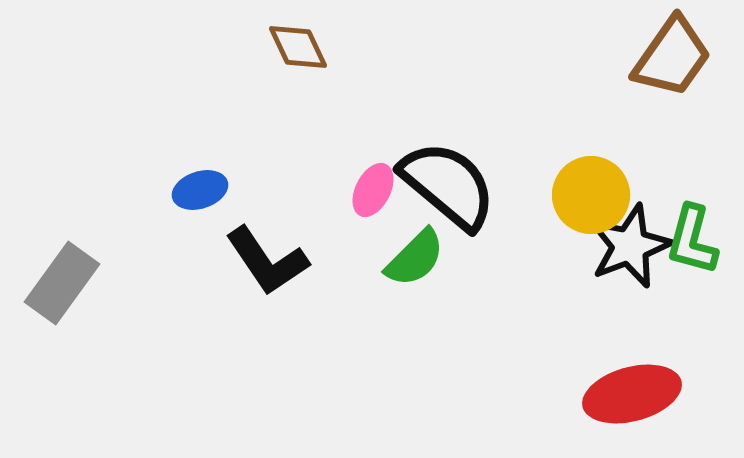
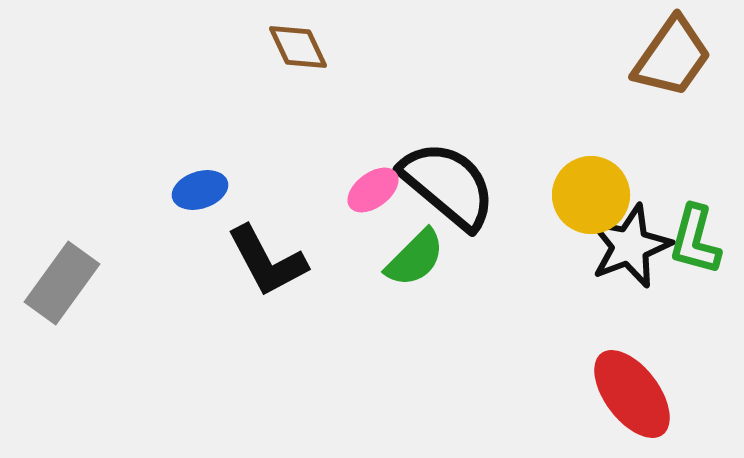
pink ellipse: rotated 26 degrees clockwise
green L-shape: moved 3 px right
black L-shape: rotated 6 degrees clockwise
red ellipse: rotated 68 degrees clockwise
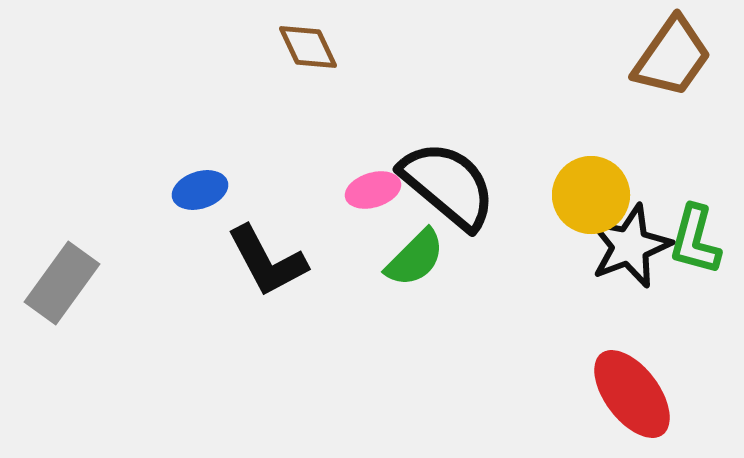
brown diamond: moved 10 px right
pink ellipse: rotated 20 degrees clockwise
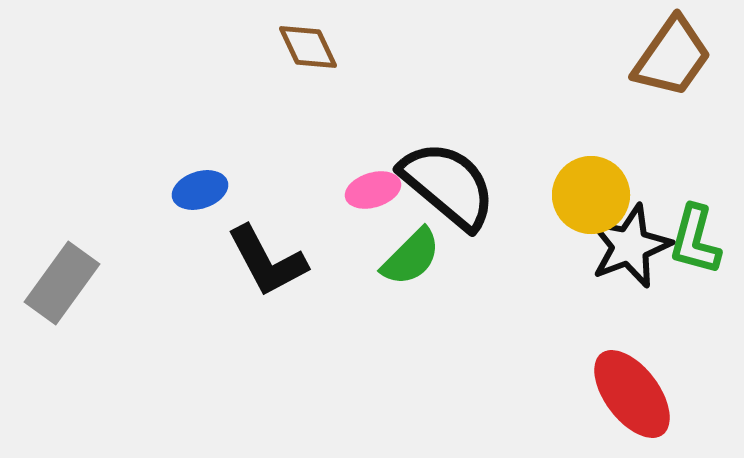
green semicircle: moved 4 px left, 1 px up
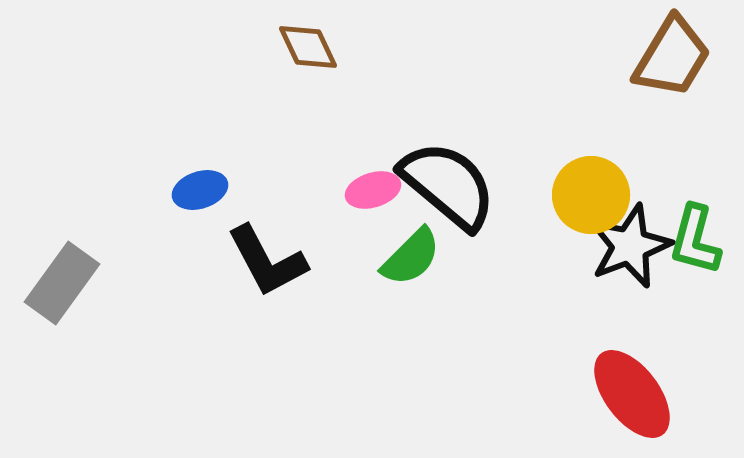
brown trapezoid: rotated 4 degrees counterclockwise
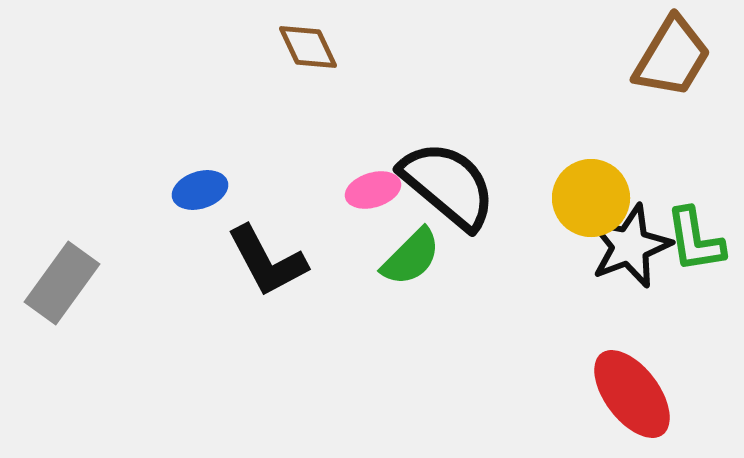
yellow circle: moved 3 px down
green L-shape: rotated 24 degrees counterclockwise
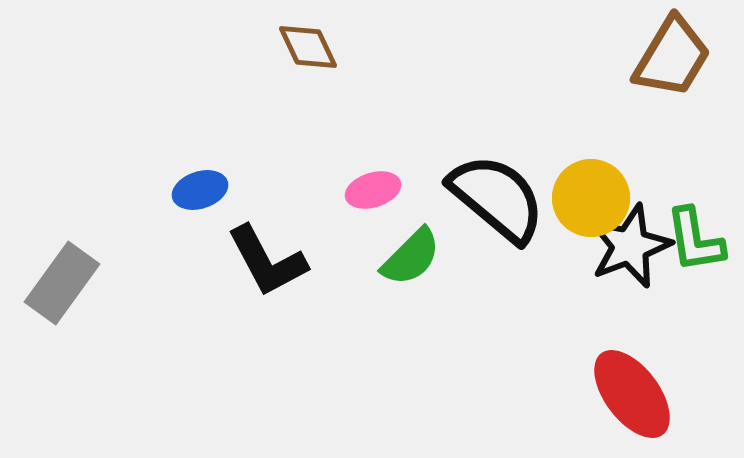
black semicircle: moved 49 px right, 13 px down
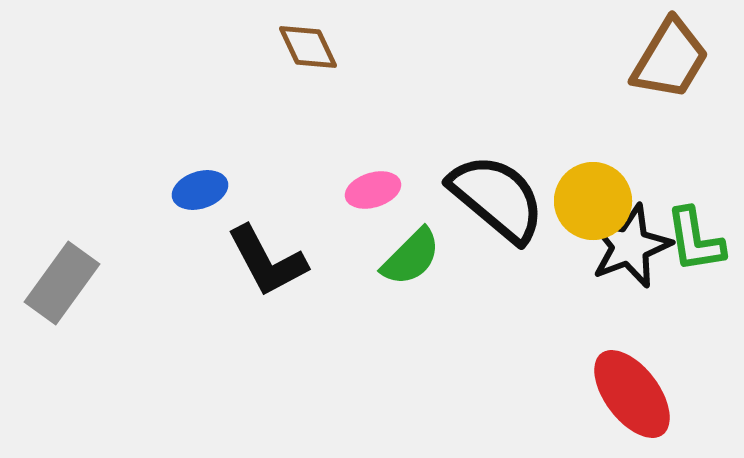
brown trapezoid: moved 2 px left, 2 px down
yellow circle: moved 2 px right, 3 px down
